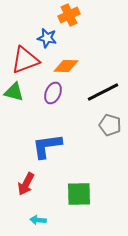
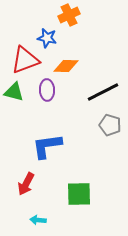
purple ellipse: moved 6 px left, 3 px up; rotated 25 degrees counterclockwise
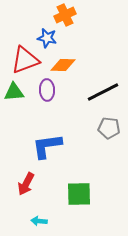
orange cross: moved 4 px left
orange diamond: moved 3 px left, 1 px up
green triangle: rotated 20 degrees counterclockwise
gray pentagon: moved 1 px left, 3 px down; rotated 10 degrees counterclockwise
cyan arrow: moved 1 px right, 1 px down
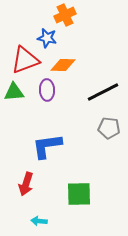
red arrow: rotated 10 degrees counterclockwise
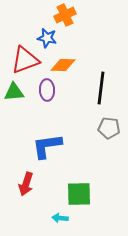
black line: moved 2 px left, 4 px up; rotated 56 degrees counterclockwise
cyan arrow: moved 21 px right, 3 px up
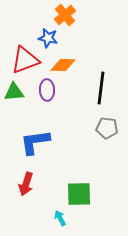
orange cross: rotated 15 degrees counterclockwise
blue star: moved 1 px right
gray pentagon: moved 2 px left
blue L-shape: moved 12 px left, 4 px up
cyan arrow: rotated 56 degrees clockwise
